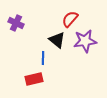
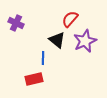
purple star: rotated 15 degrees counterclockwise
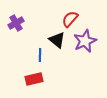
purple cross: rotated 35 degrees clockwise
blue line: moved 3 px left, 3 px up
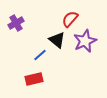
blue line: rotated 48 degrees clockwise
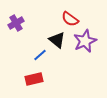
red semicircle: rotated 96 degrees counterclockwise
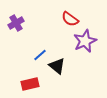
black triangle: moved 26 px down
red rectangle: moved 4 px left, 5 px down
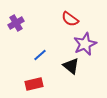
purple star: moved 3 px down
black triangle: moved 14 px right
red rectangle: moved 4 px right
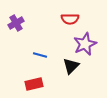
red semicircle: rotated 36 degrees counterclockwise
blue line: rotated 56 degrees clockwise
black triangle: rotated 36 degrees clockwise
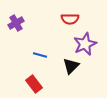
red rectangle: rotated 66 degrees clockwise
